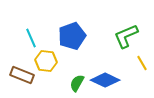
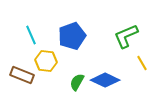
cyan line: moved 3 px up
green semicircle: moved 1 px up
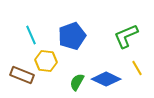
yellow line: moved 5 px left, 5 px down
blue diamond: moved 1 px right, 1 px up
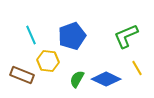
yellow hexagon: moved 2 px right
green semicircle: moved 3 px up
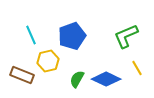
yellow hexagon: rotated 20 degrees counterclockwise
